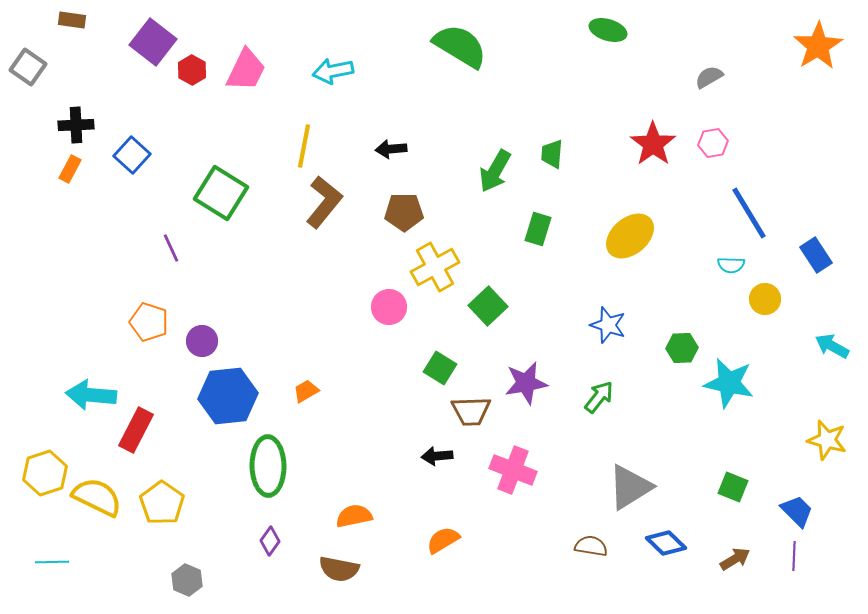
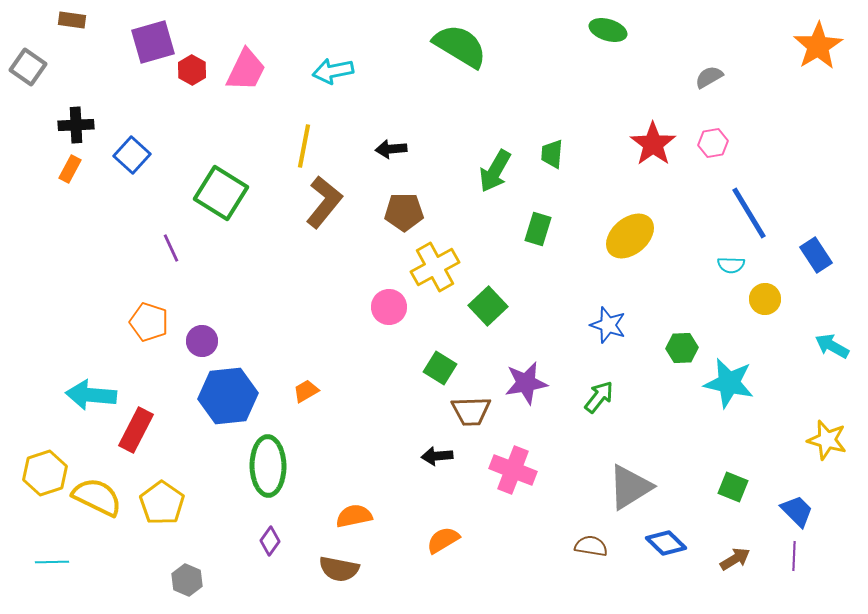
purple square at (153, 42): rotated 36 degrees clockwise
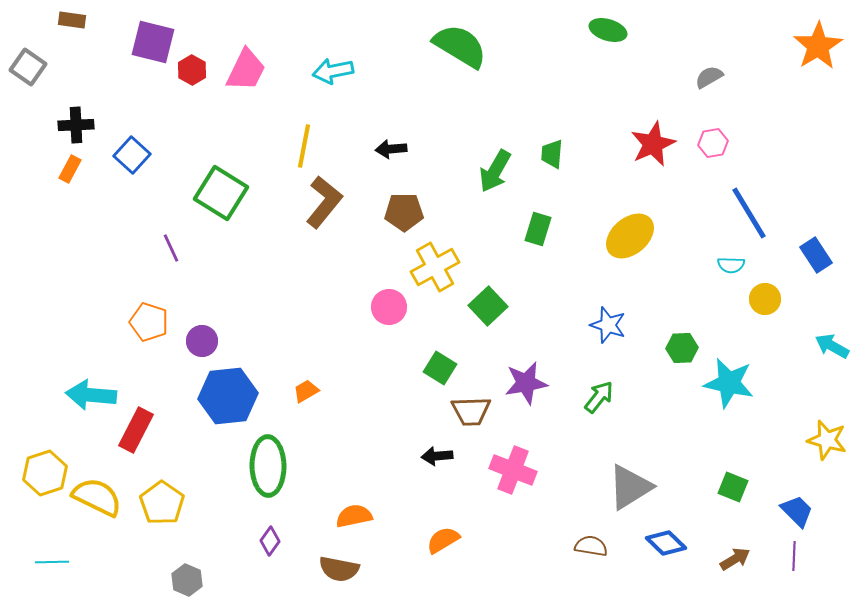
purple square at (153, 42): rotated 30 degrees clockwise
red star at (653, 144): rotated 12 degrees clockwise
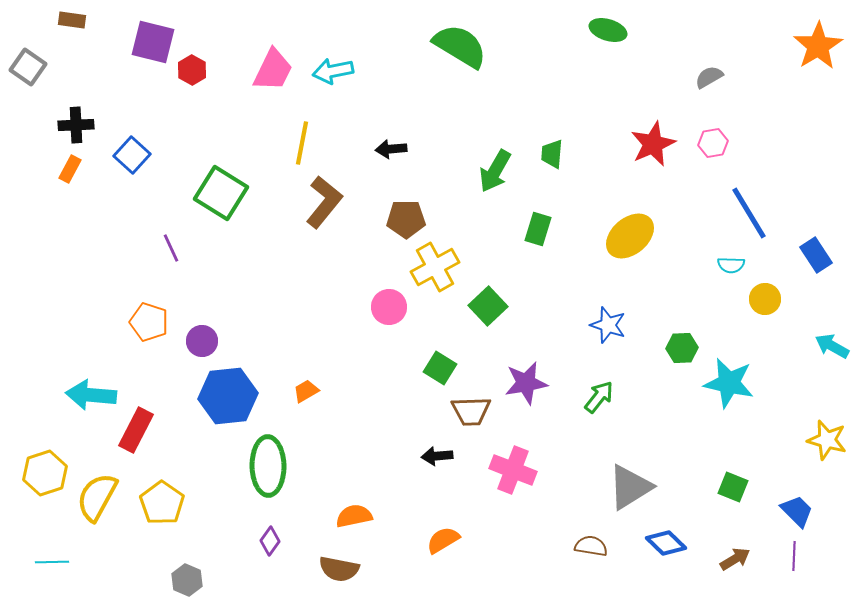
pink trapezoid at (246, 70): moved 27 px right
yellow line at (304, 146): moved 2 px left, 3 px up
brown pentagon at (404, 212): moved 2 px right, 7 px down
yellow semicircle at (97, 497): rotated 87 degrees counterclockwise
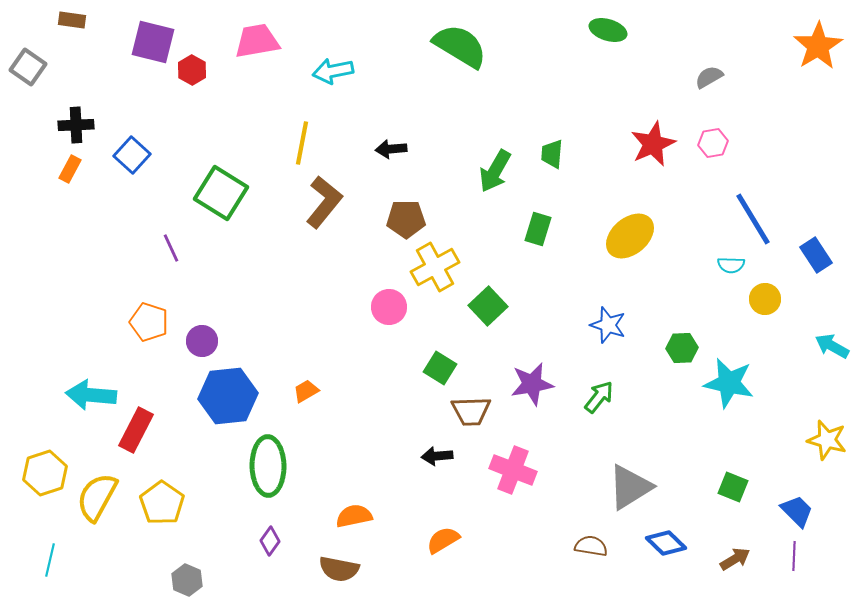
pink trapezoid at (273, 70): moved 16 px left, 29 px up; rotated 126 degrees counterclockwise
blue line at (749, 213): moved 4 px right, 6 px down
purple star at (526, 383): moved 6 px right, 1 px down
cyan line at (52, 562): moved 2 px left, 2 px up; rotated 76 degrees counterclockwise
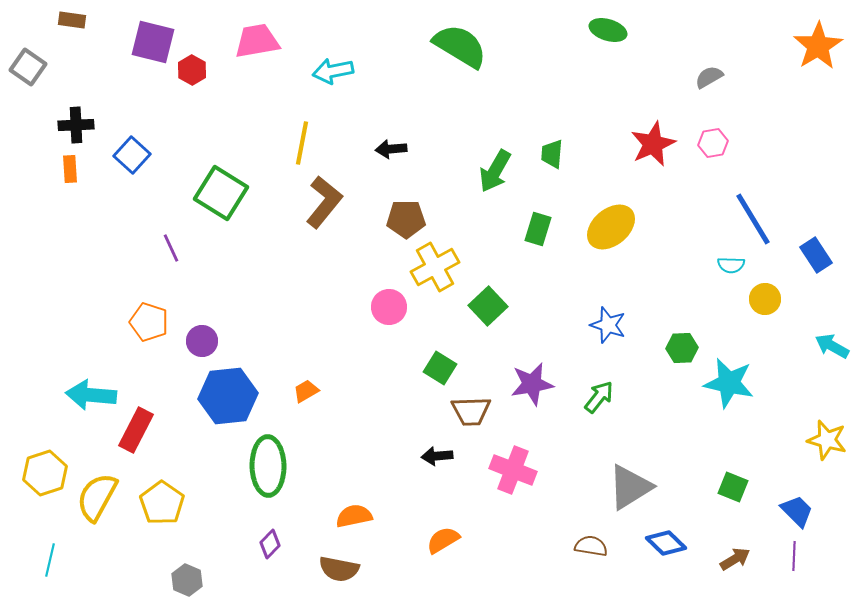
orange rectangle at (70, 169): rotated 32 degrees counterclockwise
yellow ellipse at (630, 236): moved 19 px left, 9 px up
purple diamond at (270, 541): moved 3 px down; rotated 8 degrees clockwise
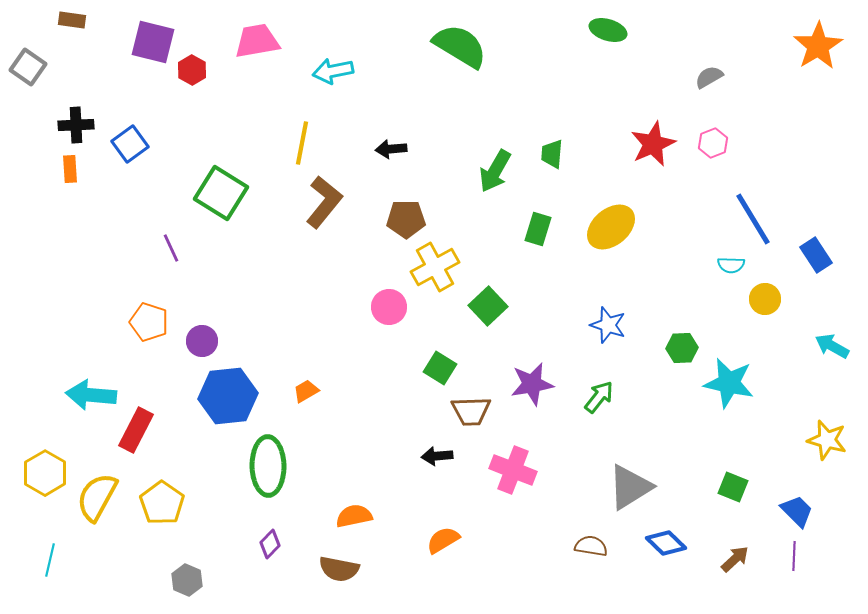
pink hexagon at (713, 143): rotated 12 degrees counterclockwise
blue square at (132, 155): moved 2 px left, 11 px up; rotated 12 degrees clockwise
yellow hexagon at (45, 473): rotated 12 degrees counterclockwise
brown arrow at (735, 559): rotated 12 degrees counterclockwise
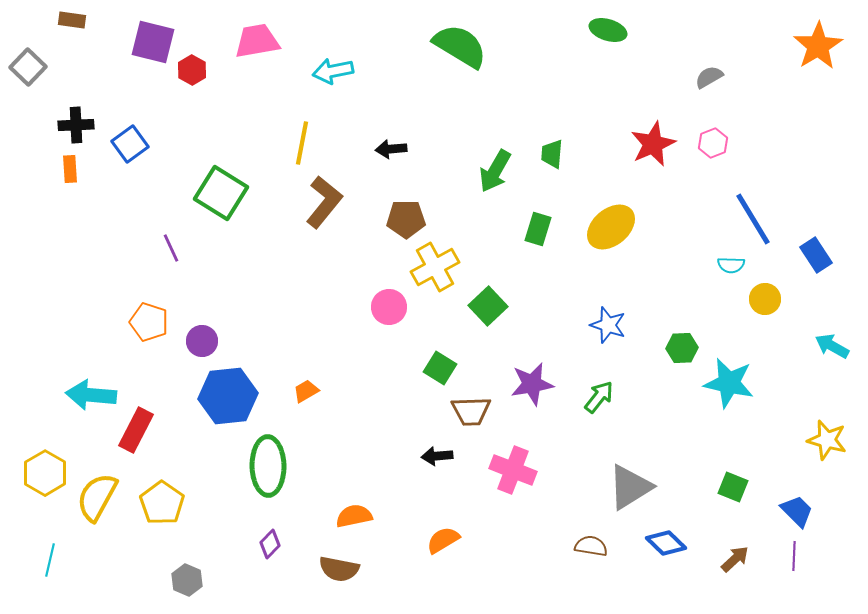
gray square at (28, 67): rotated 9 degrees clockwise
